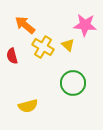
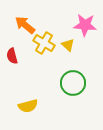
yellow cross: moved 1 px right, 4 px up
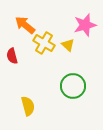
pink star: rotated 20 degrees counterclockwise
green circle: moved 3 px down
yellow semicircle: rotated 90 degrees counterclockwise
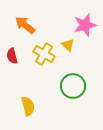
yellow cross: moved 11 px down
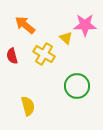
pink star: rotated 15 degrees clockwise
yellow triangle: moved 2 px left, 7 px up
green circle: moved 4 px right
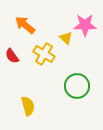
red semicircle: rotated 21 degrees counterclockwise
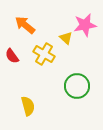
pink star: rotated 10 degrees counterclockwise
